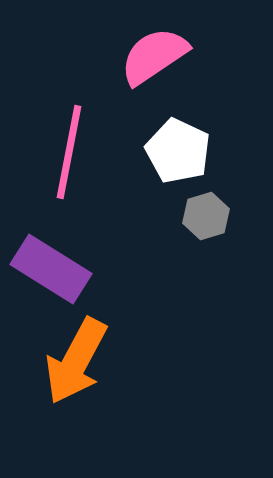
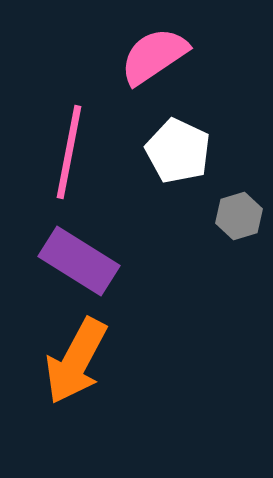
gray hexagon: moved 33 px right
purple rectangle: moved 28 px right, 8 px up
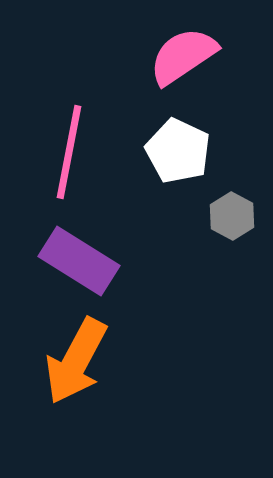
pink semicircle: moved 29 px right
gray hexagon: moved 7 px left; rotated 15 degrees counterclockwise
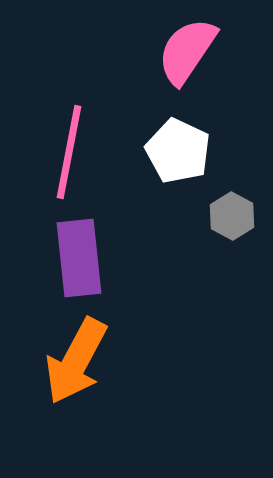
pink semicircle: moved 4 px right, 5 px up; rotated 22 degrees counterclockwise
purple rectangle: moved 3 px up; rotated 52 degrees clockwise
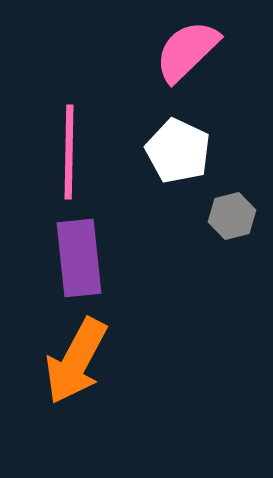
pink semicircle: rotated 12 degrees clockwise
pink line: rotated 10 degrees counterclockwise
gray hexagon: rotated 18 degrees clockwise
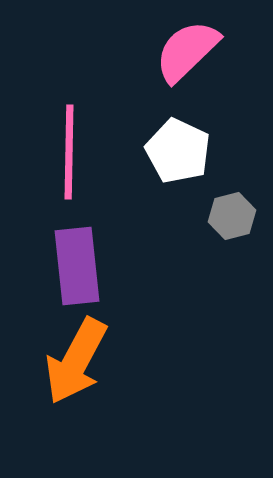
purple rectangle: moved 2 px left, 8 px down
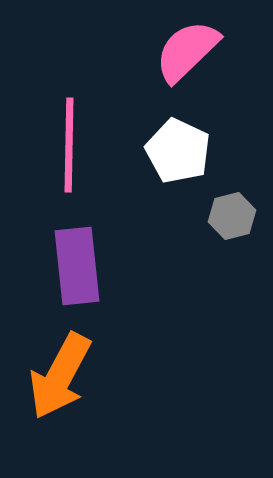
pink line: moved 7 px up
orange arrow: moved 16 px left, 15 px down
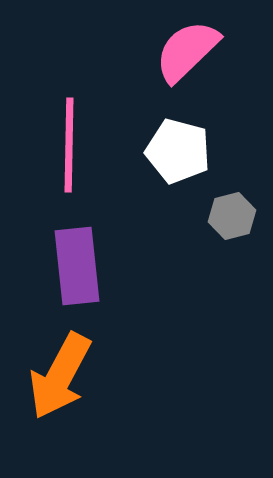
white pentagon: rotated 10 degrees counterclockwise
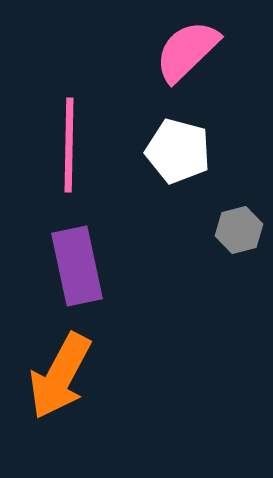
gray hexagon: moved 7 px right, 14 px down
purple rectangle: rotated 6 degrees counterclockwise
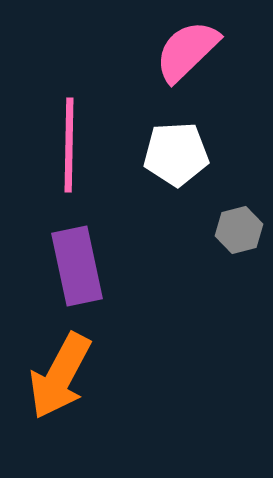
white pentagon: moved 2 px left, 3 px down; rotated 18 degrees counterclockwise
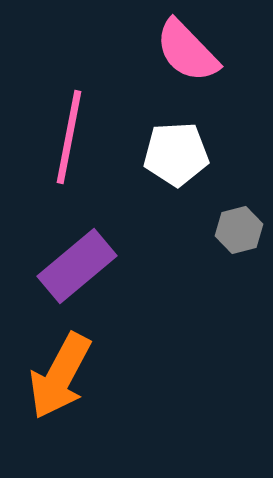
pink semicircle: rotated 90 degrees counterclockwise
pink line: moved 8 px up; rotated 10 degrees clockwise
purple rectangle: rotated 62 degrees clockwise
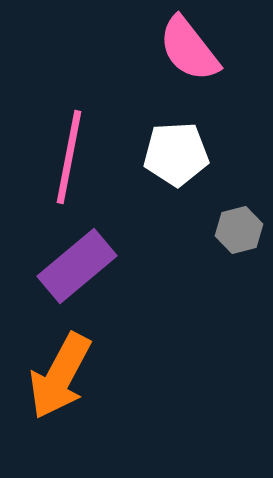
pink semicircle: moved 2 px right, 2 px up; rotated 6 degrees clockwise
pink line: moved 20 px down
